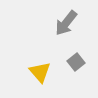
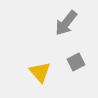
gray square: rotated 12 degrees clockwise
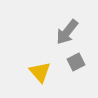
gray arrow: moved 1 px right, 9 px down
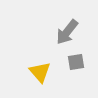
gray square: rotated 18 degrees clockwise
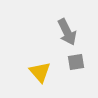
gray arrow: rotated 64 degrees counterclockwise
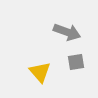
gray arrow: rotated 44 degrees counterclockwise
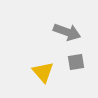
yellow triangle: moved 3 px right
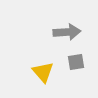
gray arrow: rotated 24 degrees counterclockwise
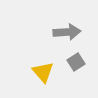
gray square: rotated 24 degrees counterclockwise
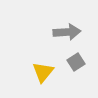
yellow triangle: rotated 20 degrees clockwise
